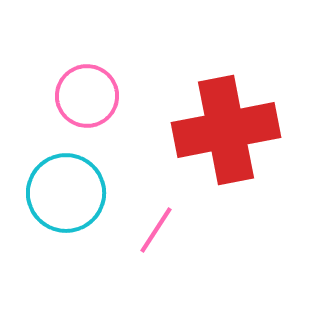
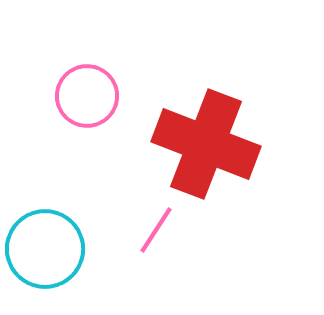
red cross: moved 20 px left, 14 px down; rotated 32 degrees clockwise
cyan circle: moved 21 px left, 56 px down
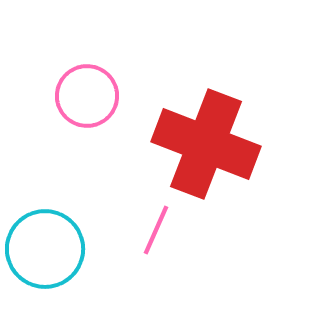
pink line: rotated 9 degrees counterclockwise
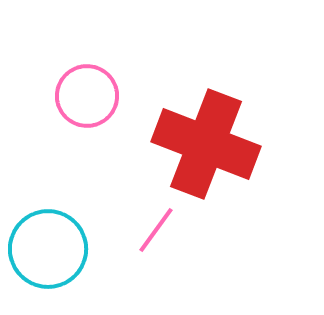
pink line: rotated 12 degrees clockwise
cyan circle: moved 3 px right
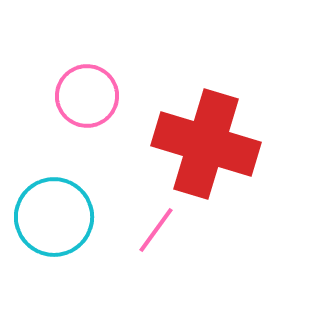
red cross: rotated 4 degrees counterclockwise
cyan circle: moved 6 px right, 32 px up
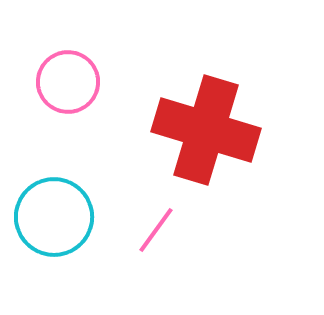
pink circle: moved 19 px left, 14 px up
red cross: moved 14 px up
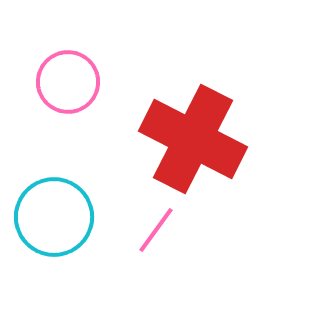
red cross: moved 13 px left, 9 px down; rotated 10 degrees clockwise
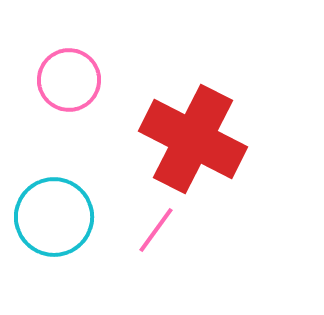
pink circle: moved 1 px right, 2 px up
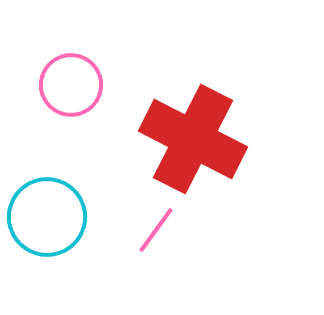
pink circle: moved 2 px right, 5 px down
cyan circle: moved 7 px left
